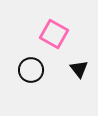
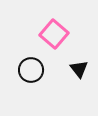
pink square: rotated 12 degrees clockwise
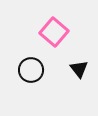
pink square: moved 2 px up
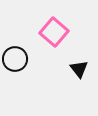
black circle: moved 16 px left, 11 px up
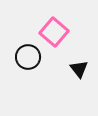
black circle: moved 13 px right, 2 px up
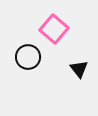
pink square: moved 3 px up
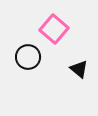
black triangle: rotated 12 degrees counterclockwise
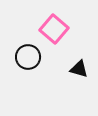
black triangle: rotated 24 degrees counterclockwise
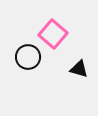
pink square: moved 1 px left, 5 px down
